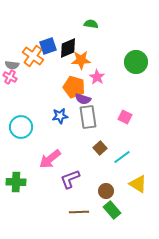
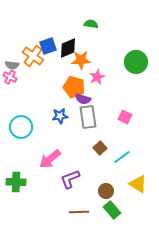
pink star: rotated 14 degrees clockwise
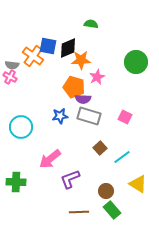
blue square: rotated 30 degrees clockwise
purple semicircle: rotated 14 degrees counterclockwise
gray rectangle: moved 1 px right, 1 px up; rotated 65 degrees counterclockwise
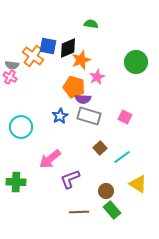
orange star: rotated 18 degrees counterclockwise
blue star: rotated 21 degrees counterclockwise
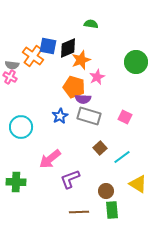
green rectangle: rotated 36 degrees clockwise
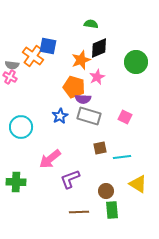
black diamond: moved 31 px right
brown square: rotated 32 degrees clockwise
cyan line: rotated 30 degrees clockwise
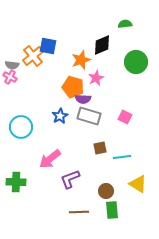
green semicircle: moved 34 px right; rotated 16 degrees counterclockwise
black diamond: moved 3 px right, 3 px up
orange cross: rotated 15 degrees clockwise
pink star: moved 1 px left, 1 px down
orange pentagon: moved 1 px left
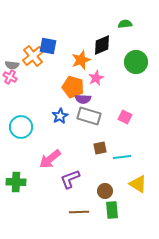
brown circle: moved 1 px left
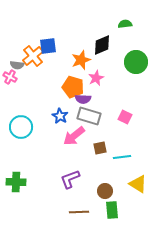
blue square: rotated 18 degrees counterclockwise
gray semicircle: moved 5 px right
blue star: rotated 14 degrees counterclockwise
pink arrow: moved 24 px right, 23 px up
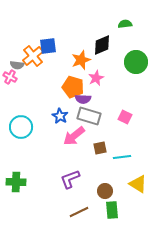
brown line: rotated 24 degrees counterclockwise
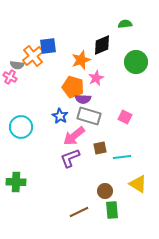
purple L-shape: moved 21 px up
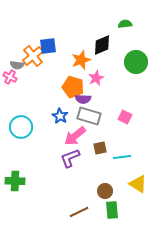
pink arrow: moved 1 px right
green cross: moved 1 px left, 1 px up
